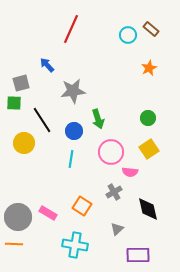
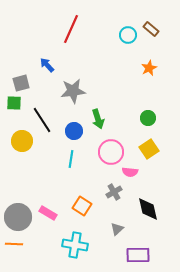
yellow circle: moved 2 px left, 2 px up
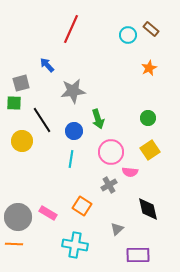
yellow square: moved 1 px right, 1 px down
gray cross: moved 5 px left, 7 px up
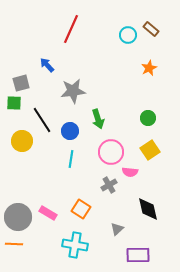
blue circle: moved 4 px left
orange square: moved 1 px left, 3 px down
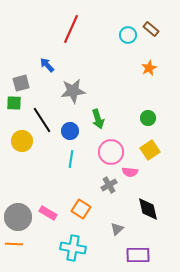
cyan cross: moved 2 px left, 3 px down
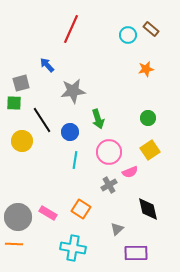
orange star: moved 3 px left, 1 px down; rotated 14 degrees clockwise
blue circle: moved 1 px down
pink circle: moved 2 px left
cyan line: moved 4 px right, 1 px down
pink semicircle: rotated 28 degrees counterclockwise
purple rectangle: moved 2 px left, 2 px up
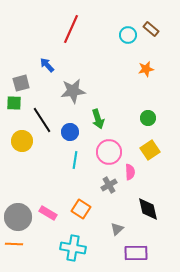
pink semicircle: rotated 70 degrees counterclockwise
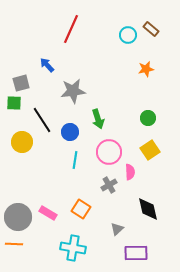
yellow circle: moved 1 px down
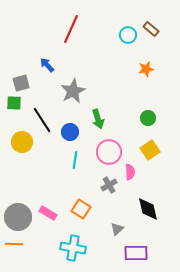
gray star: rotated 20 degrees counterclockwise
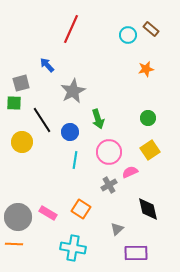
pink semicircle: rotated 112 degrees counterclockwise
